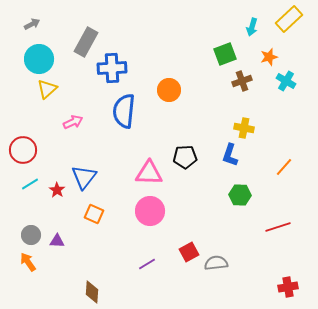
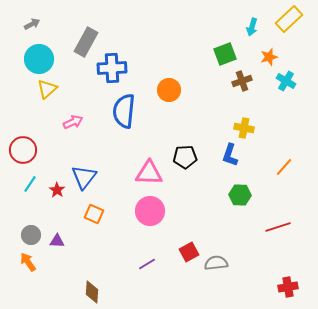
cyan line: rotated 24 degrees counterclockwise
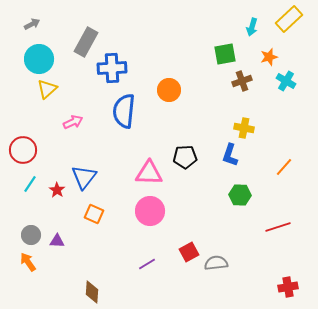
green square: rotated 10 degrees clockwise
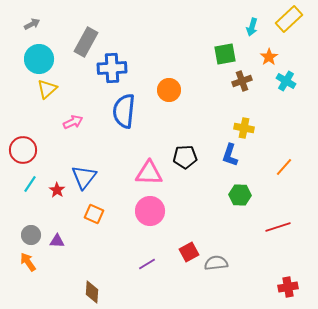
orange star: rotated 18 degrees counterclockwise
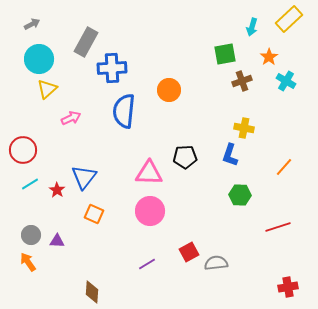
pink arrow: moved 2 px left, 4 px up
cyan line: rotated 24 degrees clockwise
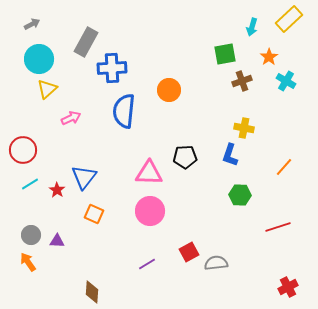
red cross: rotated 18 degrees counterclockwise
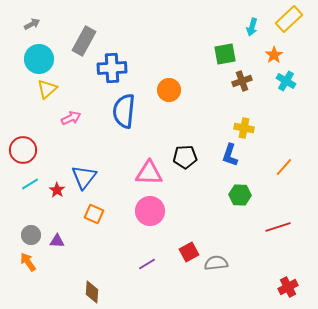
gray rectangle: moved 2 px left, 1 px up
orange star: moved 5 px right, 2 px up
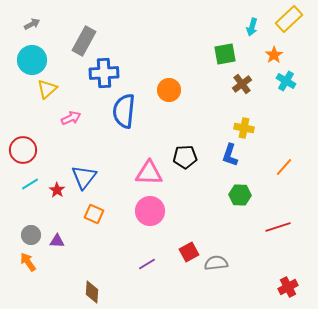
cyan circle: moved 7 px left, 1 px down
blue cross: moved 8 px left, 5 px down
brown cross: moved 3 px down; rotated 18 degrees counterclockwise
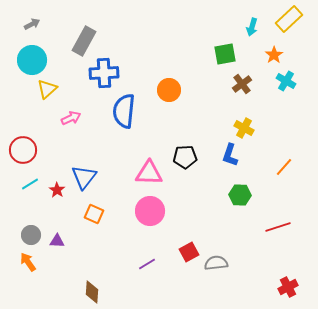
yellow cross: rotated 18 degrees clockwise
